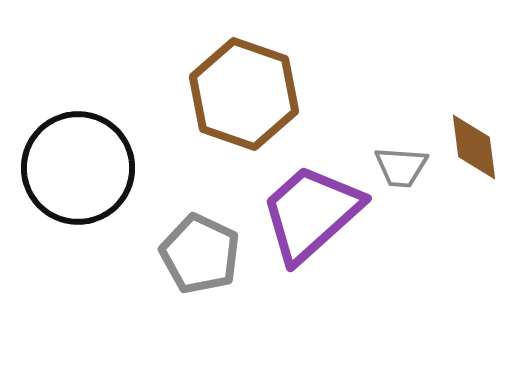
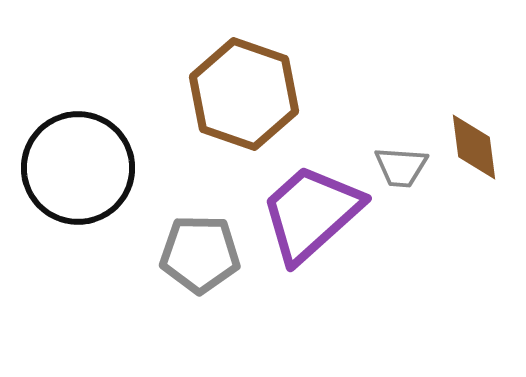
gray pentagon: rotated 24 degrees counterclockwise
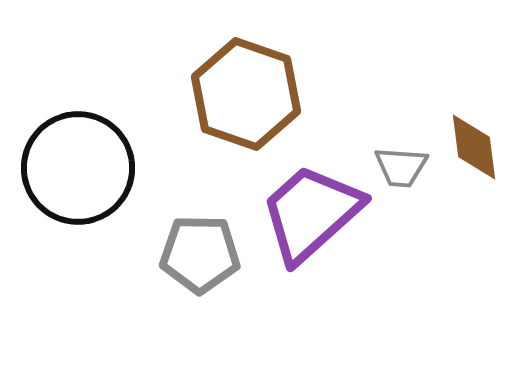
brown hexagon: moved 2 px right
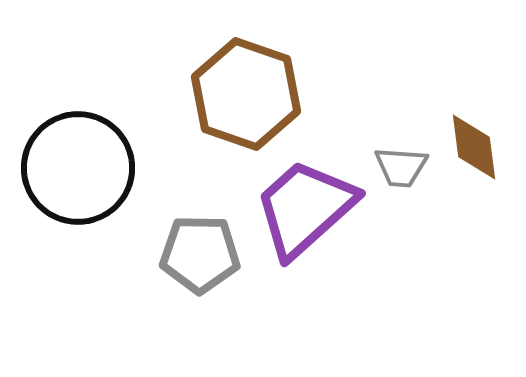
purple trapezoid: moved 6 px left, 5 px up
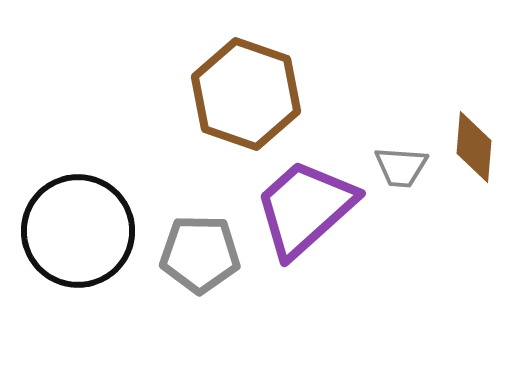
brown diamond: rotated 12 degrees clockwise
black circle: moved 63 px down
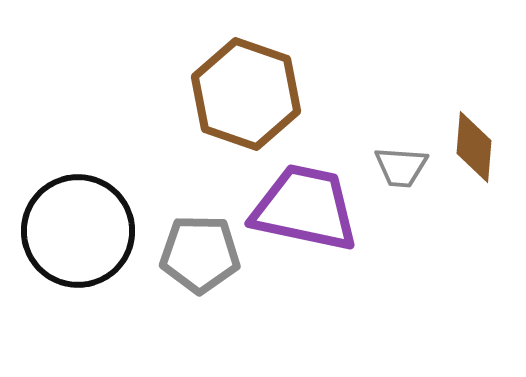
purple trapezoid: rotated 54 degrees clockwise
